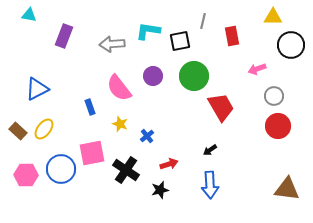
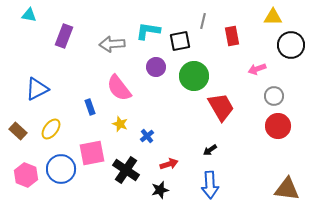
purple circle: moved 3 px right, 9 px up
yellow ellipse: moved 7 px right
pink hexagon: rotated 20 degrees clockwise
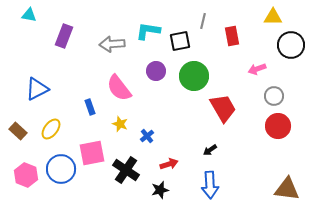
purple circle: moved 4 px down
red trapezoid: moved 2 px right, 1 px down
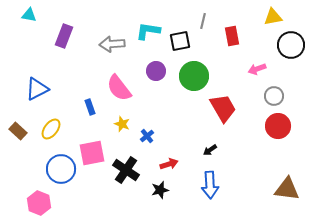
yellow triangle: rotated 12 degrees counterclockwise
yellow star: moved 2 px right
pink hexagon: moved 13 px right, 28 px down
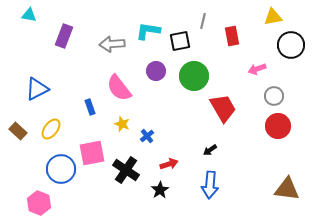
blue arrow: rotated 8 degrees clockwise
black star: rotated 18 degrees counterclockwise
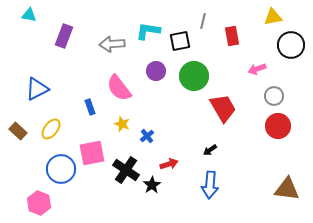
black star: moved 8 px left, 5 px up
